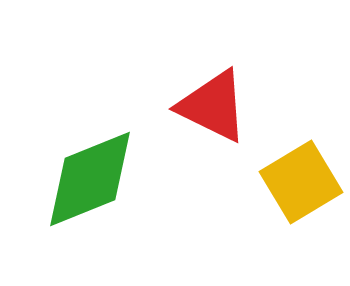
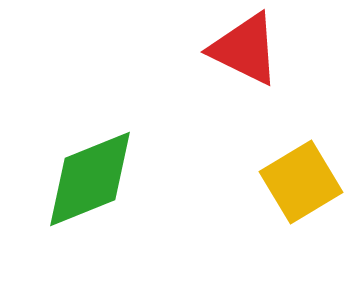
red triangle: moved 32 px right, 57 px up
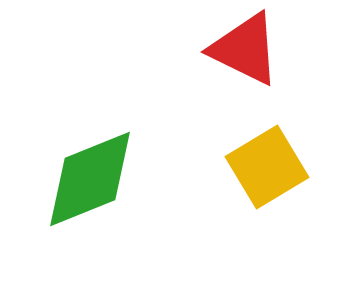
yellow square: moved 34 px left, 15 px up
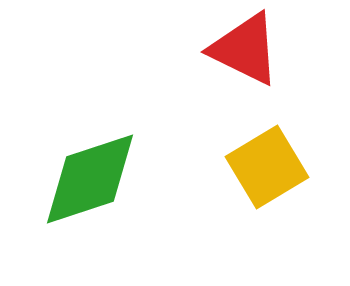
green diamond: rotated 4 degrees clockwise
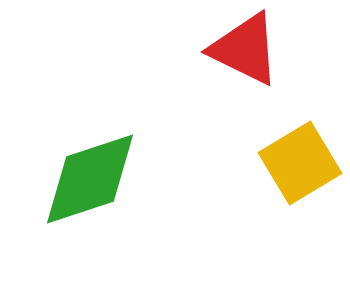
yellow square: moved 33 px right, 4 px up
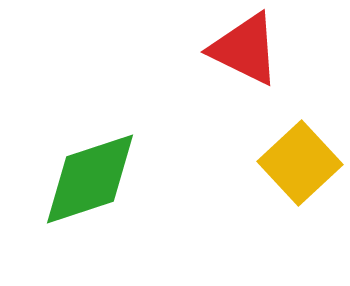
yellow square: rotated 12 degrees counterclockwise
